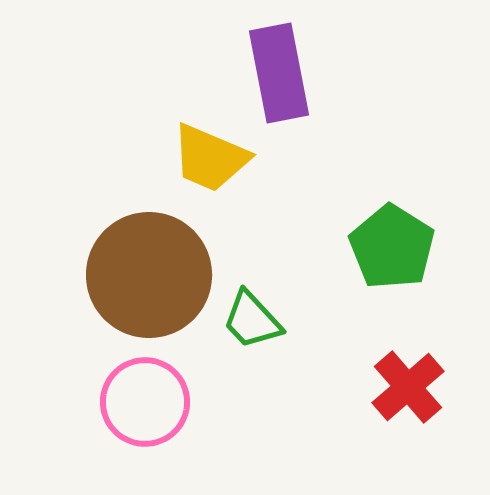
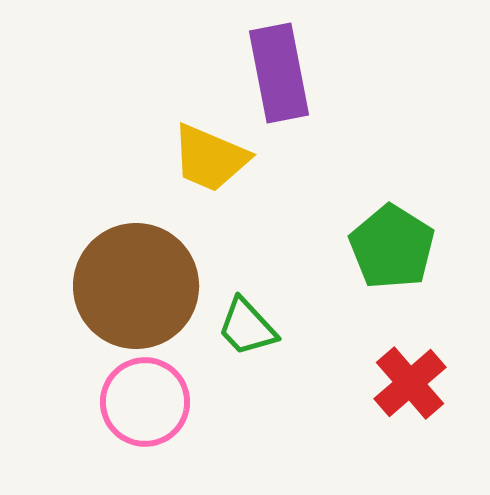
brown circle: moved 13 px left, 11 px down
green trapezoid: moved 5 px left, 7 px down
red cross: moved 2 px right, 4 px up
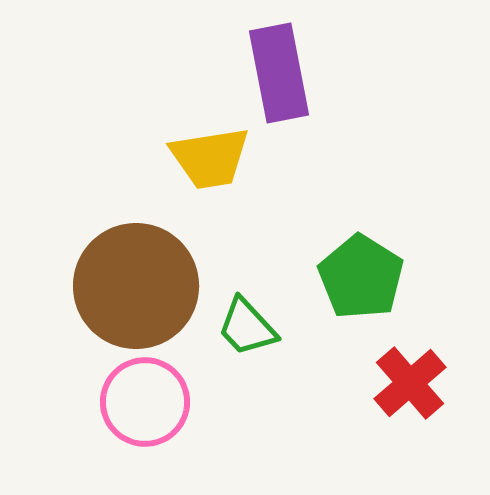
yellow trapezoid: rotated 32 degrees counterclockwise
green pentagon: moved 31 px left, 30 px down
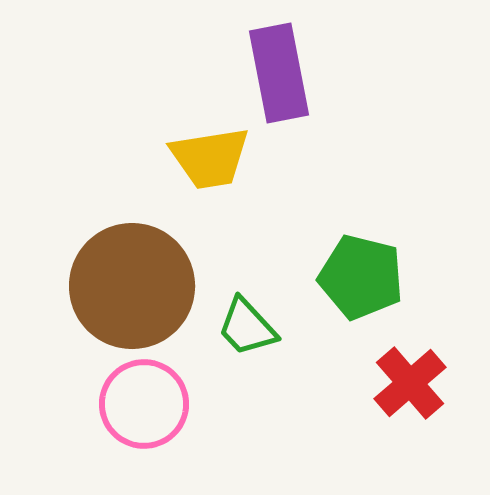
green pentagon: rotated 18 degrees counterclockwise
brown circle: moved 4 px left
pink circle: moved 1 px left, 2 px down
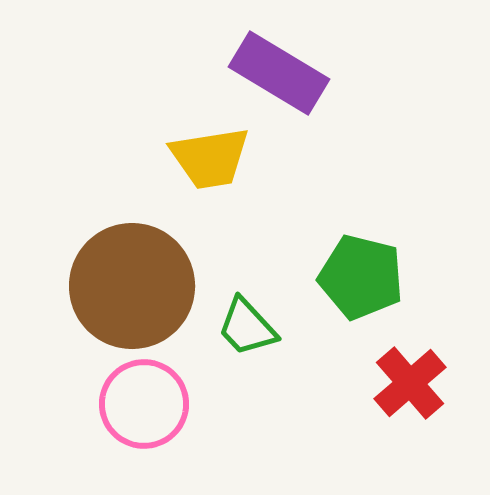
purple rectangle: rotated 48 degrees counterclockwise
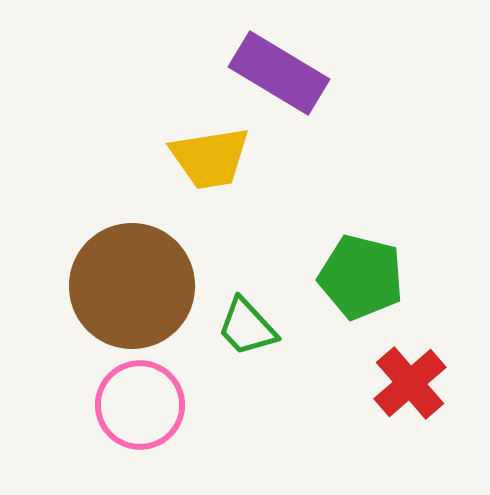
pink circle: moved 4 px left, 1 px down
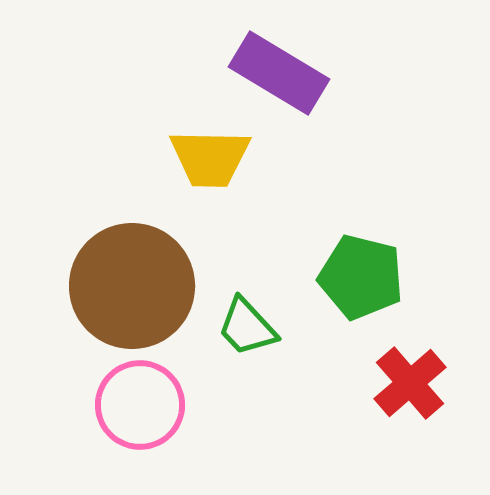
yellow trapezoid: rotated 10 degrees clockwise
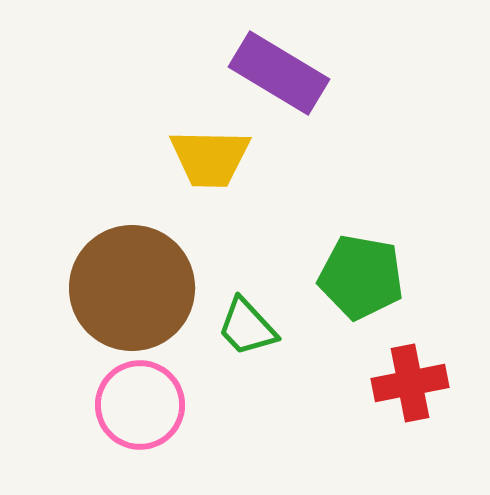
green pentagon: rotated 4 degrees counterclockwise
brown circle: moved 2 px down
red cross: rotated 30 degrees clockwise
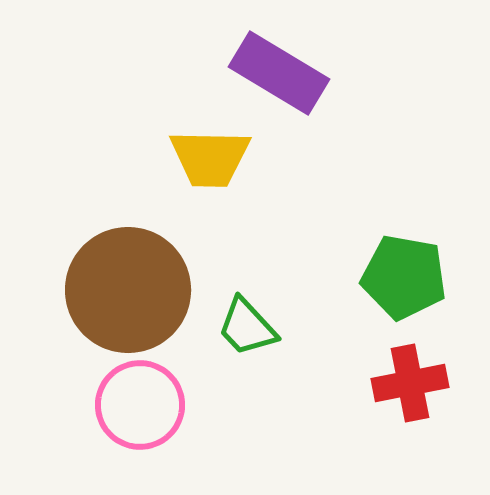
green pentagon: moved 43 px right
brown circle: moved 4 px left, 2 px down
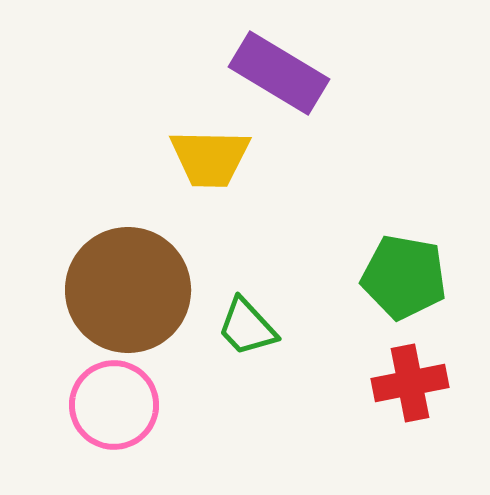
pink circle: moved 26 px left
